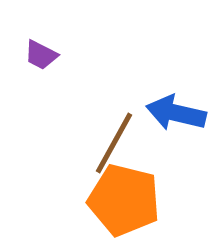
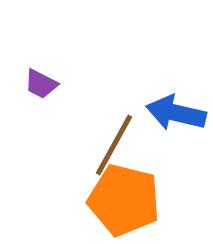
purple trapezoid: moved 29 px down
brown line: moved 2 px down
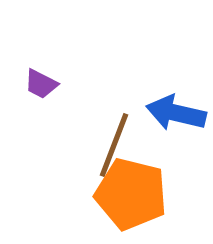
brown line: rotated 8 degrees counterclockwise
orange pentagon: moved 7 px right, 6 px up
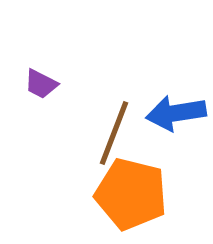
blue arrow: rotated 22 degrees counterclockwise
brown line: moved 12 px up
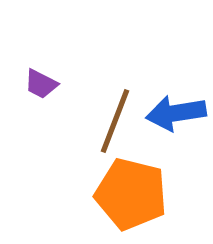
brown line: moved 1 px right, 12 px up
